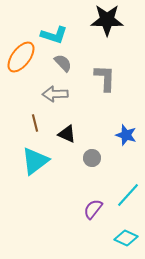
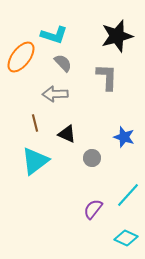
black star: moved 10 px right, 16 px down; rotated 16 degrees counterclockwise
gray L-shape: moved 2 px right, 1 px up
blue star: moved 2 px left, 2 px down
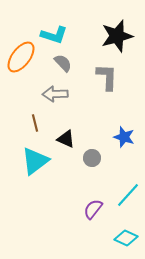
black triangle: moved 1 px left, 5 px down
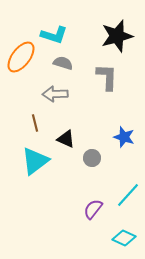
gray semicircle: rotated 30 degrees counterclockwise
cyan diamond: moved 2 px left
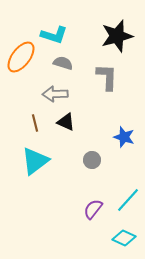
black triangle: moved 17 px up
gray circle: moved 2 px down
cyan line: moved 5 px down
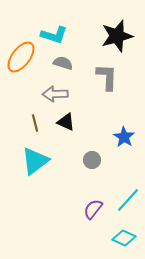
blue star: rotated 15 degrees clockwise
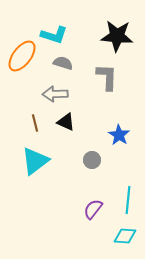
black star: rotated 20 degrees clockwise
orange ellipse: moved 1 px right, 1 px up
blue star: moved 5 px left, 2 px up
cyan line: rotated 36 degrees counterclockwise
cyan diamond: moved 1 px right, 2 px up; rotated 20 degrees counterclockwise
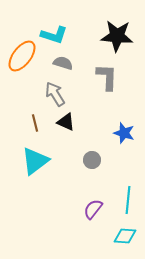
gray arrow: rotated 60 degrees clockwise
blue star: moved 5 px right, 2 px up; rotated 15 degrees counterclockwise
